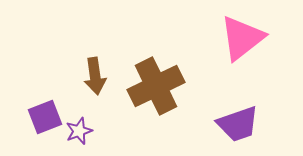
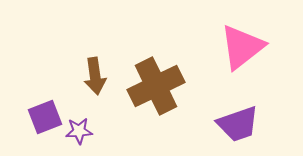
pink triangle: moved 9 px down
purple star: rotated 16 degrees clockwise
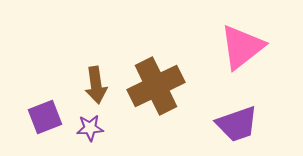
brown arrow: moved 1 px right, 9 px down
purple trapezoid: moved 1 px left
purple star: moved 11 px right, 3 px up
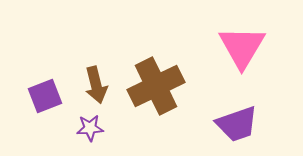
pink triangle: rotated 21 degrees counterclockwise
brown arrow: rotated 6 degrees counterclockwise
purple square: moved 21 px up
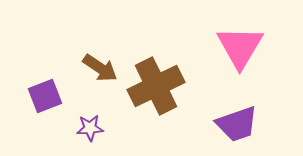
pink triangle: moved 2 px left
brown arrow: moved 4 px right, 17 px up; rotated 42 degrees counterclockwise
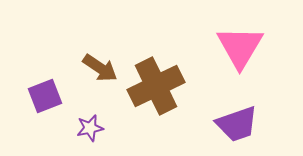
purple star: rotated 8 degrees counterclockwise
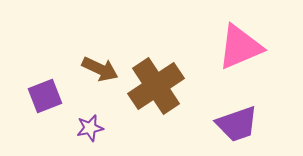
pink triangle: rotated 36 degrees clockwise
brown arrow: moved 1 px down; rotated 9 degrees counterclockwise
brown cross: rotated 8 degrees counterclockwise
